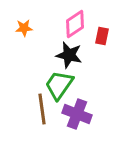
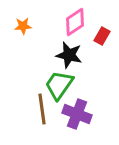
pink diamond: moved 2 px up
orange star: moved 1 px left, 2 px up
red rectangle: rotated 18 degrees clockwise
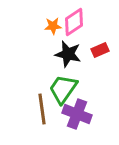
pink diamond: moved 1 px left
orange star: moved 30 px right
red rectangle: moved 2 px left, 14 px down; rotated 36 degrees clockwise
black star: moved 1 px left, 1 px up
green trapezoid: moved 4 px right, 4 px down
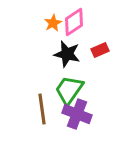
orange star: moved 3 px up; rotated 24 degrees counterclockwise
black star: moved 1 px left
green trapezoid: moved 6 px right, 1 px down
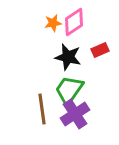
orange star: rotated 18 degrees clockwise
black star: moved 1 px right, 3 px down
purple cross: moved 2 px left; rotated 36 degrees clockwise
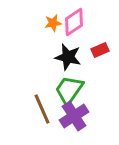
brown line: rotated 16 degrees counterclockwise
purple cross: moved 1 px left, 2 px down
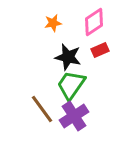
pink diamond: moved 20 px right
green trapezoid: moved 2 px right, 5 px up
brown line: rotated 12 degrees counterclockwise
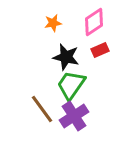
black star: moved 2 px left
